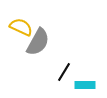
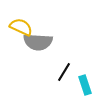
gray semicircle: rotated 64 degrees clockwise
cyan rectangle: rotated 72 degrees clockwise
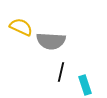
gray semicircle: moved 13 px right, 1 px up
black line: moved 3 px left; rotated 18 degrees counterclockwise
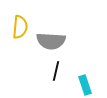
yellow semicircle: moved 1 px left; rotated 70 degrees clockwise
black line: moved 5 px left, 1 px up
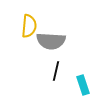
yellow semicircle: moved 9 px right, 1 px up
cyan rectangle: moved 2 px left
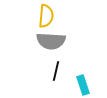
yellow semicircle: moved 17 px right, 10 px up
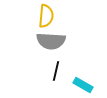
cyan rectangle: rotated 42 degrees counterclockwise
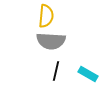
cyan rectangle: moved 5 px right, 11 px up
